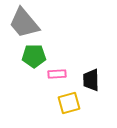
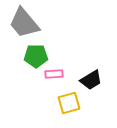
green pentagon: moved 2 px right
pink rectangle: moved 3 px left
black trapezoid: rotated 120 degrees counterclockwise
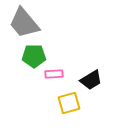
green pentagon: moved 2 px left
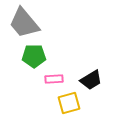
pink rectangle: moved 5 px down
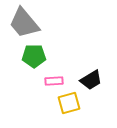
pink rectangle: moved 2 px down
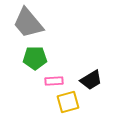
gray trapezoid: moved 4 px right
green pentagon: moved 1 px right, 2 px down
yellow square: moved 1 px left, 1 px up
